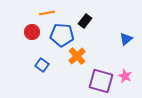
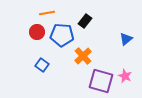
red circle: moved 5 px right
orange cross: moved 6 px right
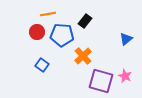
orange line: moved 1 px right, 1 px down
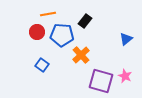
orange cross: moved 2 px left, 1 px up
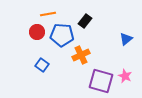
orange cross: rotated 18 degrees clockwise
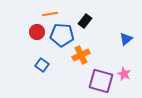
orange line: moved 2 px right
pink star: moved 1 px left, 2 px up
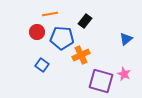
blue pentagon: moved 3 px down
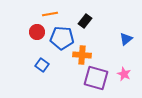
orange cross: moved 1 px right; rotated 30 degrees clockwise
purple square: moved 5 px left, 3 px up
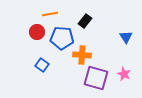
blue triangle: moved 2 px up; rotated 24 degrees counterclockwise
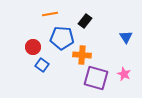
red circle: moved 4 px left, 15 px down
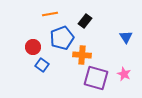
blue pentagon: rotated 25 degrees counterclockwise
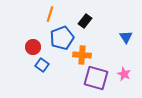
orange line: rotated 63 degrees counterclockwise
